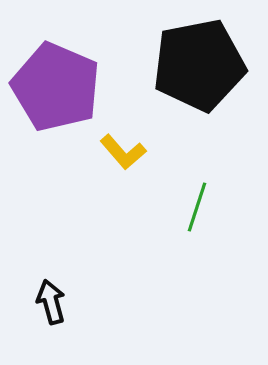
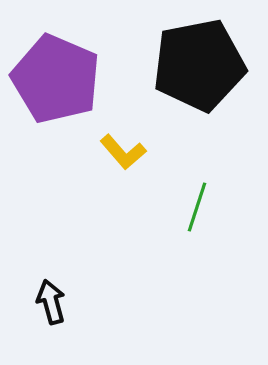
purple pentagon: moved 8 px up
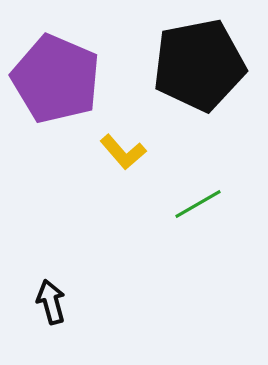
green line: moved 1 px right, 3 px up; rotated 42 degrees clockwise
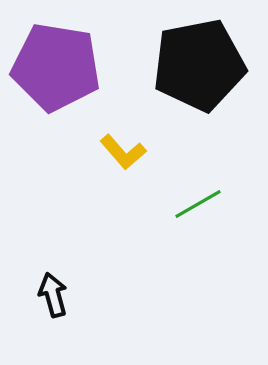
purple pentagon: moved 12 px up; rotated 14 degrees counterclockwise
black arrow: moved 2 px right, 7 px up
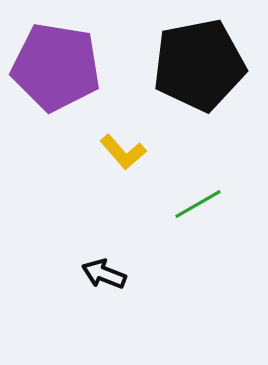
black arrow: moved 51 px right, 21 px up; rotated 54 degrees counterclockwise
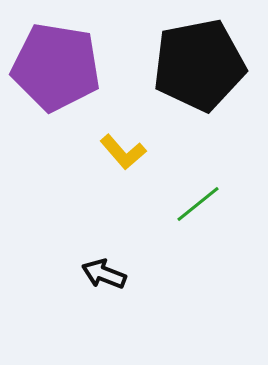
green line: rotated 9 degrees counterclockwise
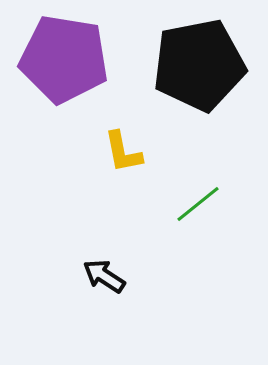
purple pentagon: moved 8 px right, 8 px up
yellow L-shape: rotated 30 degrees clockwise
black arrow: moved 2 px down; rotated 12 degrees clockwise
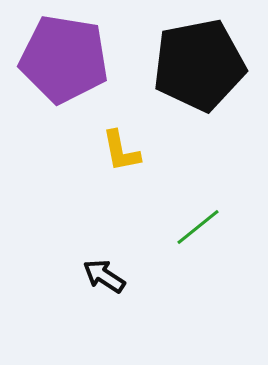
yellow L-shape: moved 2 px left, 1 px up
green line: moved 23 px down
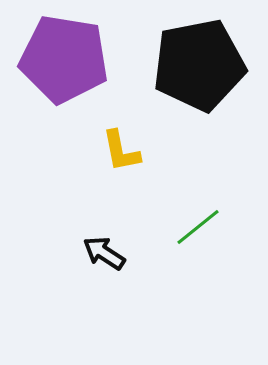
black arrow: moved 23 px up
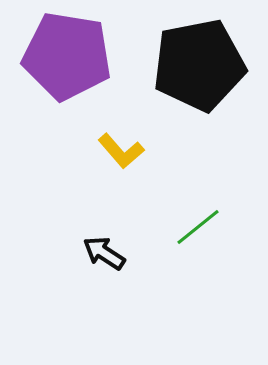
purple pentagon: moved 3 px right, 3 px up
yellow L-shape: rotated 30 degrees counterclockwise
